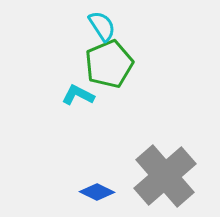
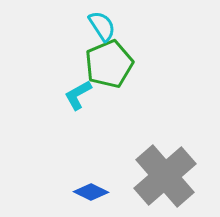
cyan L-shape: rotated 56 degrees counterclockwise
blue diamond: moved 6 px left
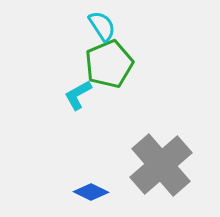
gray cross: moved 4 px left, 11 px up
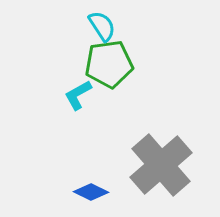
green pentagon: rotated 15 degrees clockwise
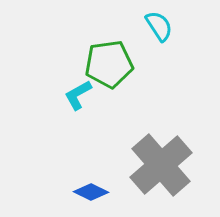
cyan semicircle: moved 57 px right
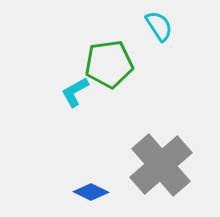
cyan L-shape: moved 3 px left, 3 px up
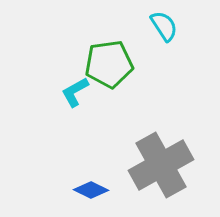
cyan semicircle: moved 5 px right
gray cross: rotated 12 degrees clockwise
blue diamond: moved 2 px up
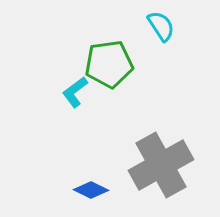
cyan semicircle: moved 3 px left
cyan L-shape: rotated 8 degrees counterclockwise
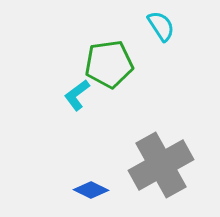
cyan L-shape: moved 2 px right, 3 px down
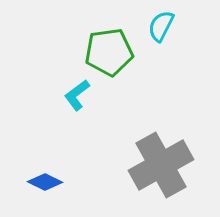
cyan semicircle: rotated 120 degrees counterclockwise
green pentagon: moved 12 px up
blue diamond: moved 46 px left, 8 px up
